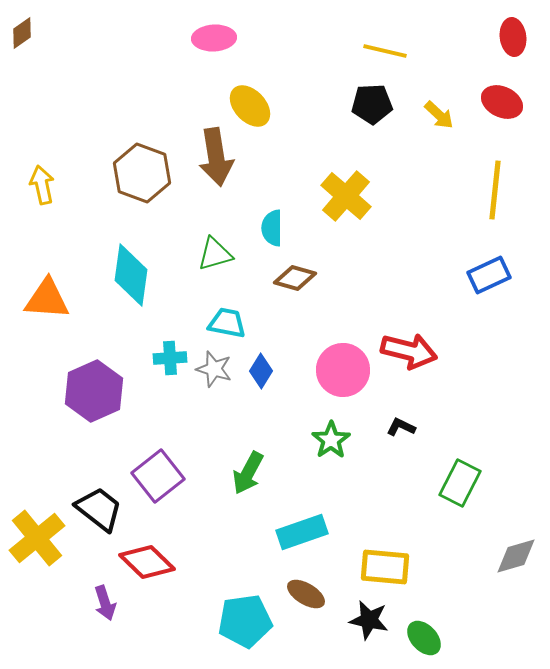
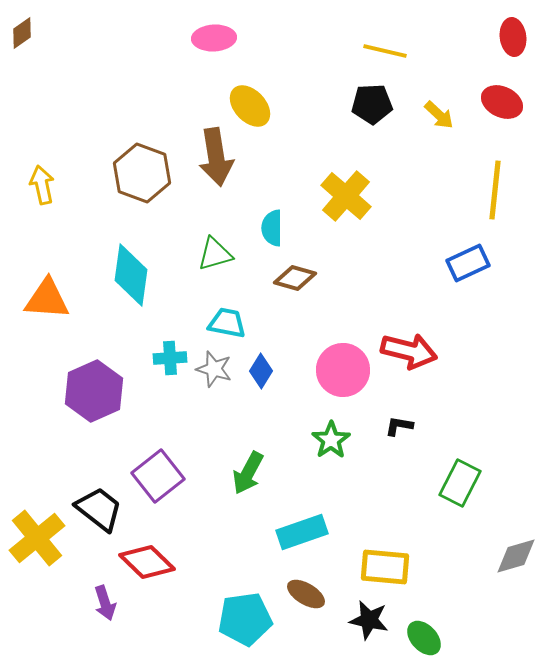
blue rectangle at (489, 275): moved 21 px left, 12 px up
black L-shape at (401, 427): moved 2 px left, 1 px up; rotated 16 degrees counterclockwise
cyan pentagon at (245, 621): moved 2 px up
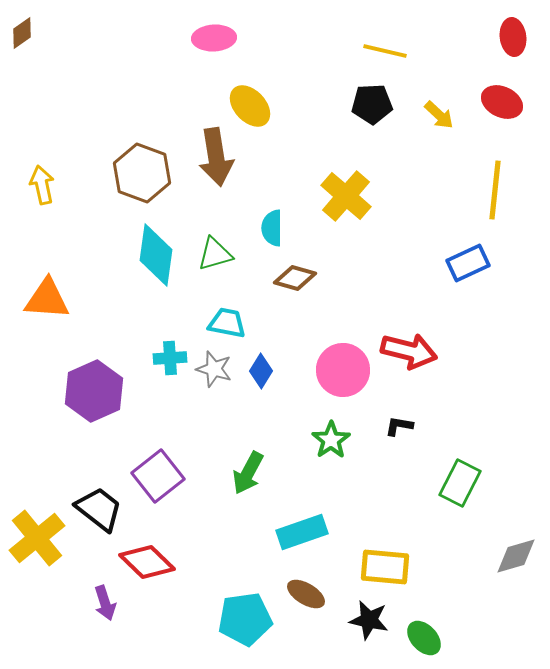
cyan diamond at (131, 275): moved 25 px right, 20 px up
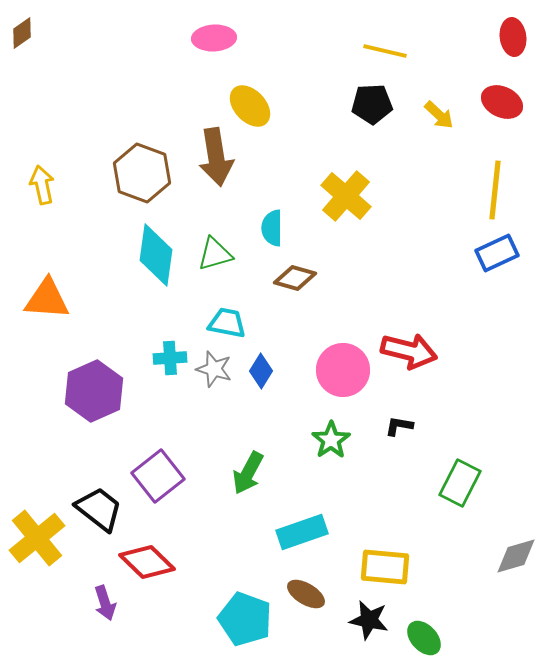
blue rectangle at (468, 263): moved 29 px right, 10 px up
cyan pentagon at (245, 619): rotated 28 degrees clockwise
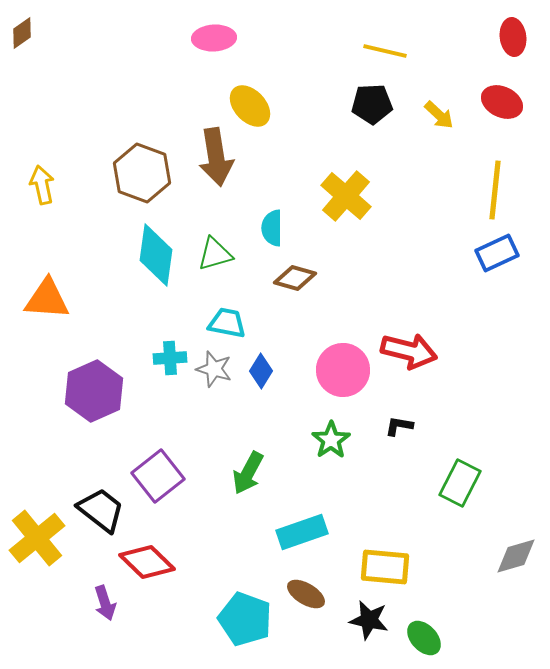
black trapezoid at (99, 509): moved 2 px right, 1 px down
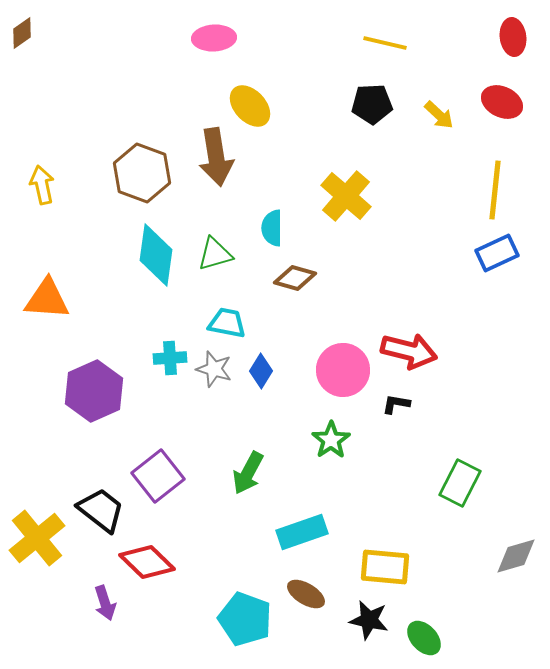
yellow line at (385, 51): moved 8 px up
black L-shape at (399, 426): moved 3 px left, 22 px up
